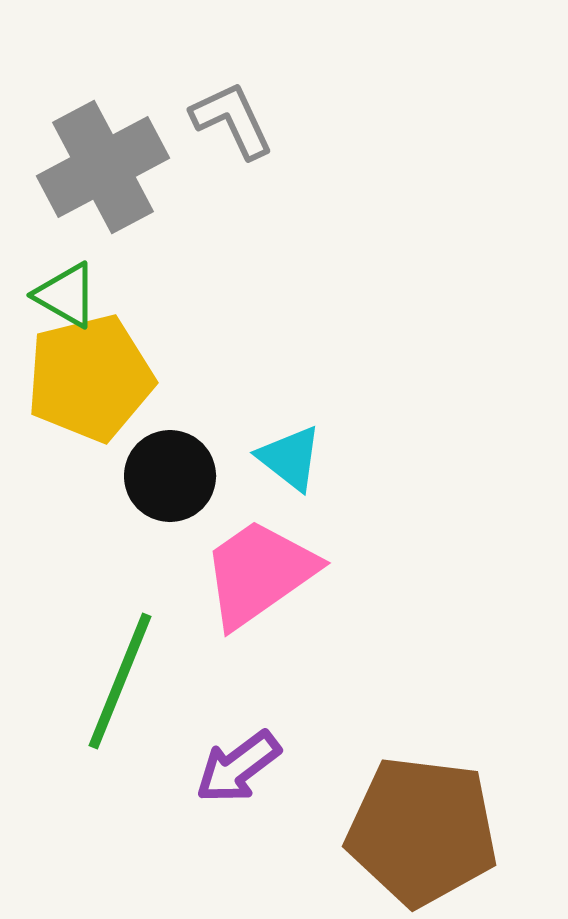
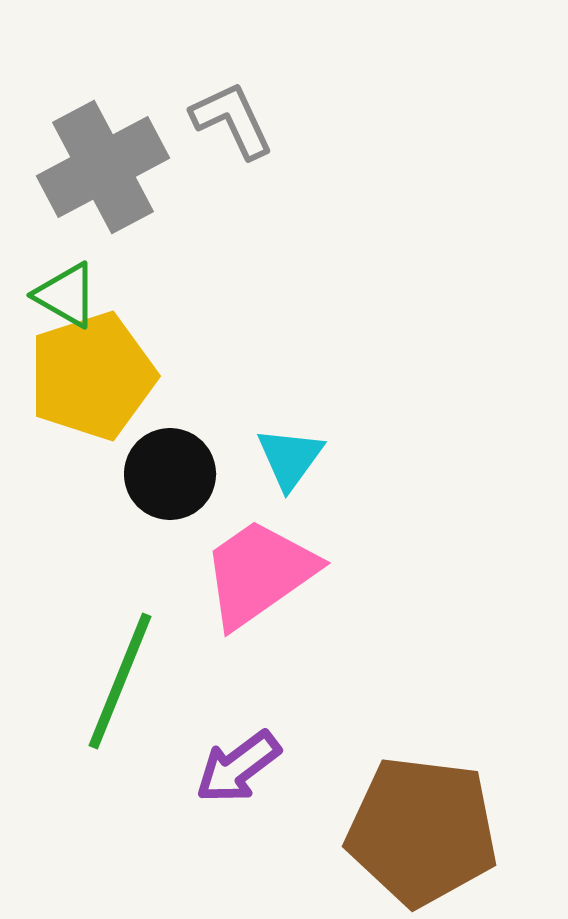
yellow pentagon: moved 2 px right, 2 px up; rotated 4 degrees counterclockwise
cyan triangle: rotated 28 degrees clockwise
black circle: moved 2 px up
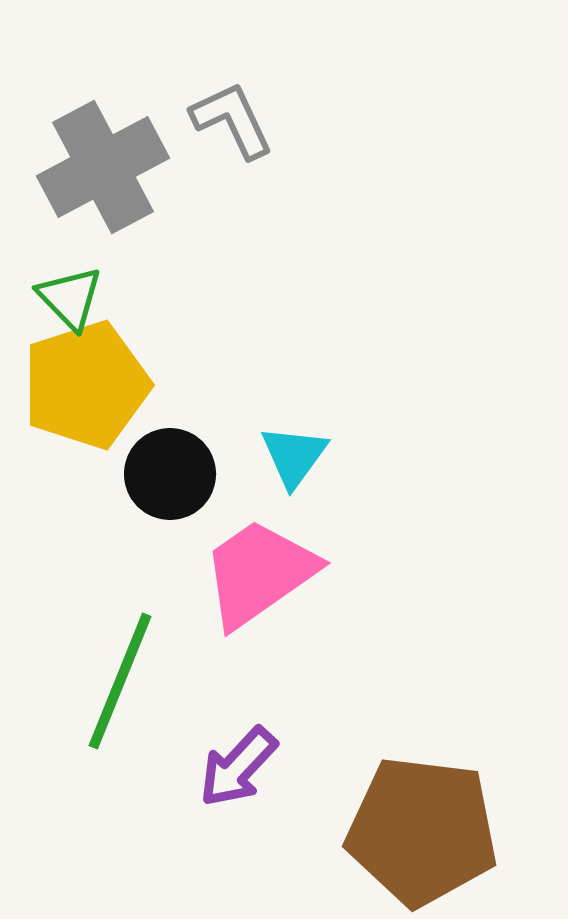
green triangle: moved 4 px right, 3 px down; rotated 16 degrees clockwise
yellow pentagon: moved 6 px left, 9 px down
cyan triangle: moved 4 px right, 2 px up
purple arrow: rotated 10 degrees counterclockwise
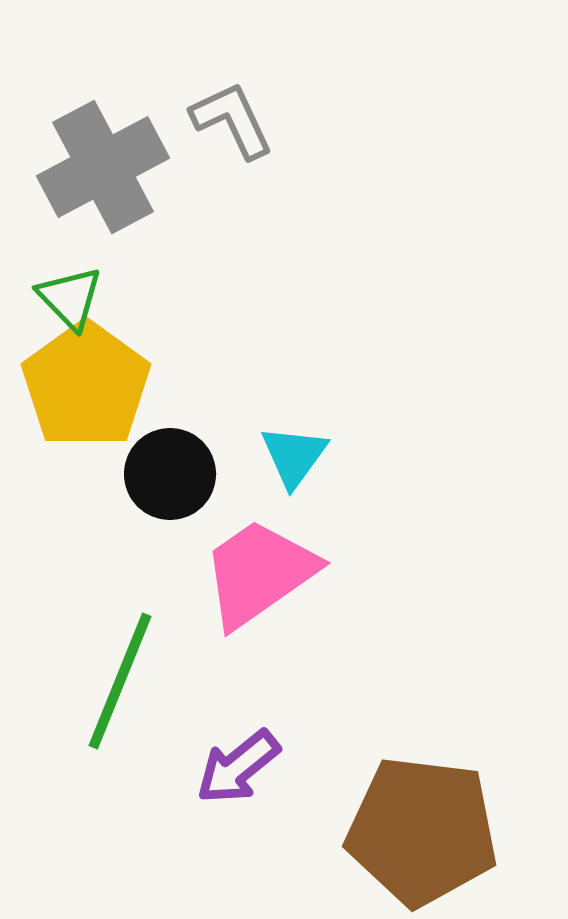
yellow pentagon: rotated 18 degrees counterclockwise
purple arrow: rotated 8 degrees clockwise
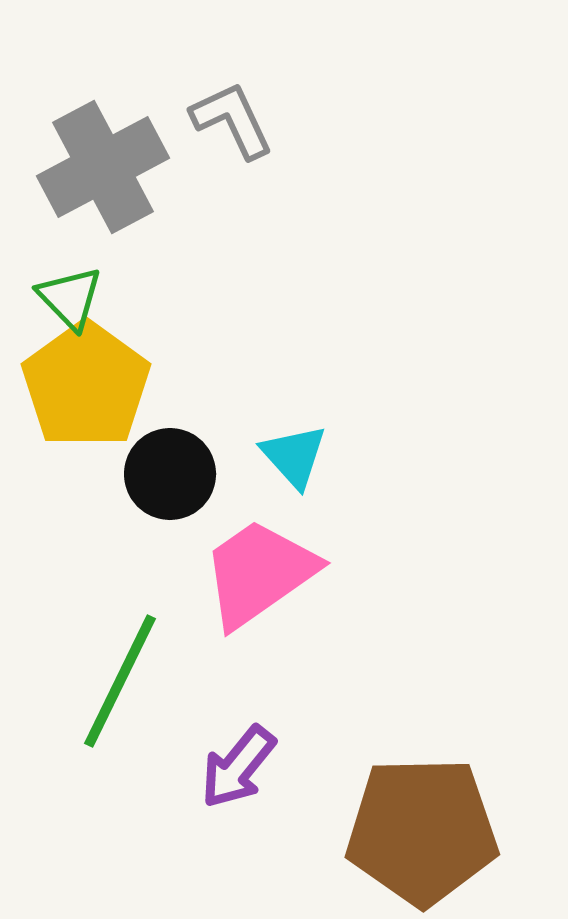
cyan triangle: rotated 18 degrees counterclockwise
green line: rotated 4 degrees clockwise
purple arrow: rotated 12 degrees counterclockwise
brown pentagon: rotated 8 degrees counterclockwise
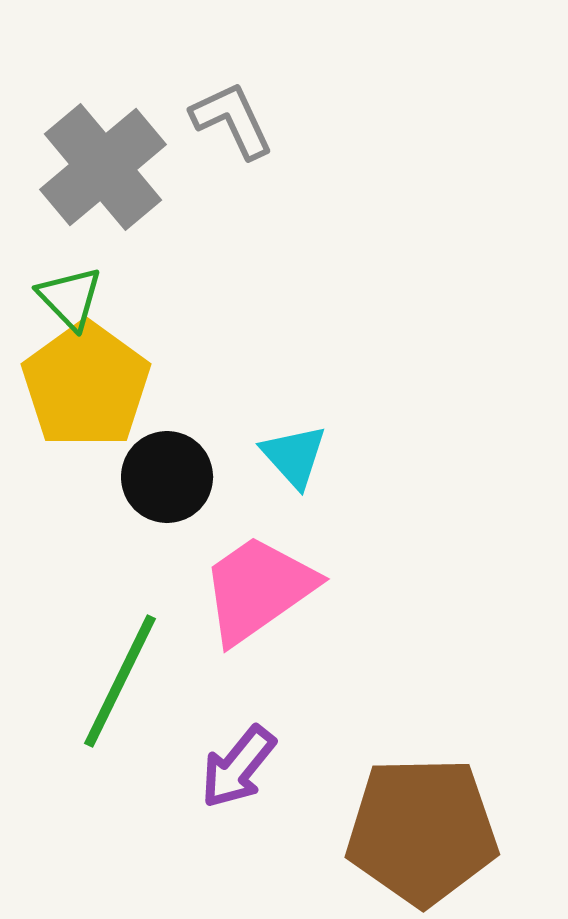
gray cross: rotated 12 degrees counterclockwise
black circle: moved 3 px left, 3 px down
pink trapezoid: moved 1 px left, 16 px down
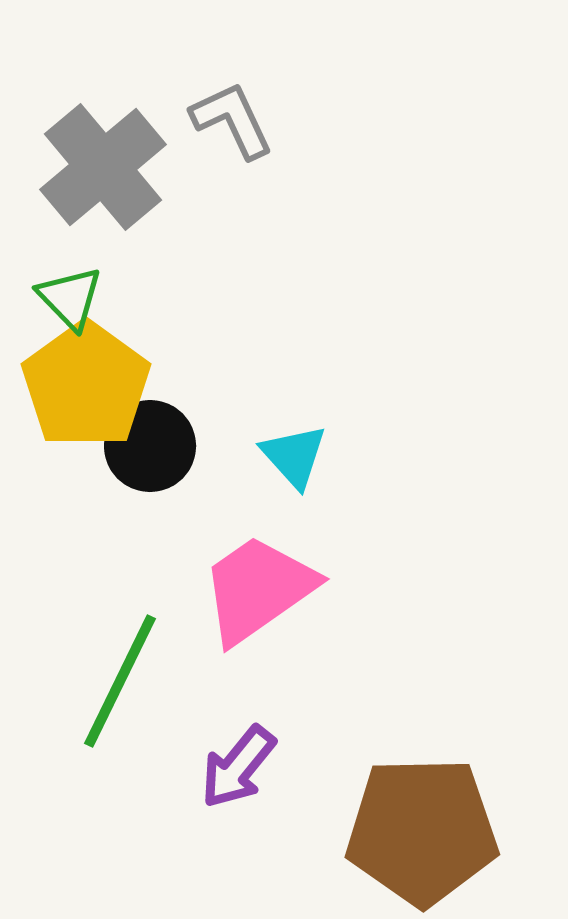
black circle: moved 17 px left, 31 px up
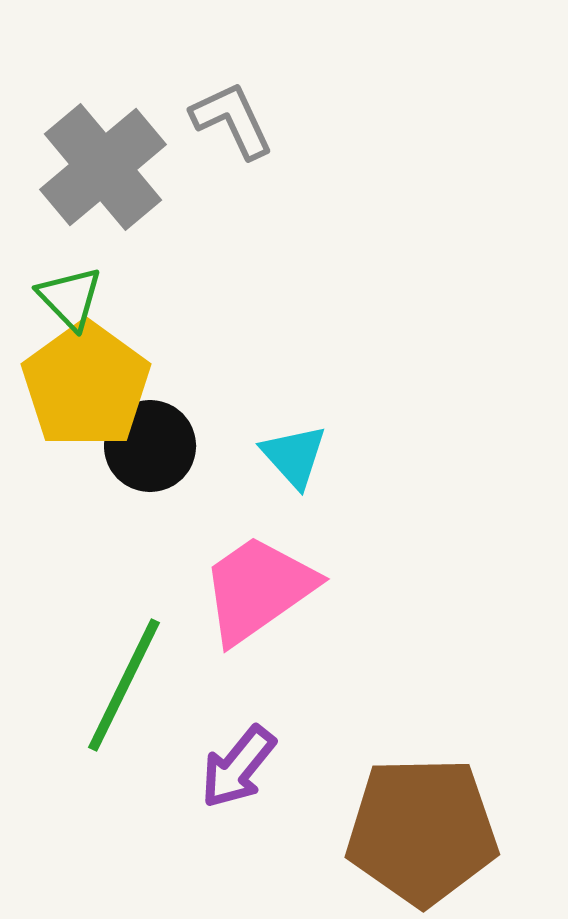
green line: moved 4 px right, 4 px down
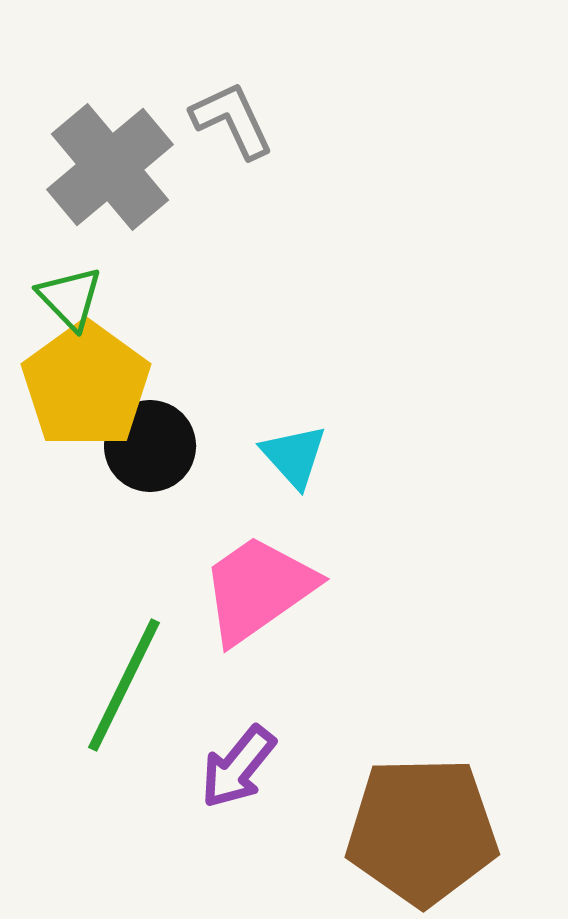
gray cross: moved 7 px right
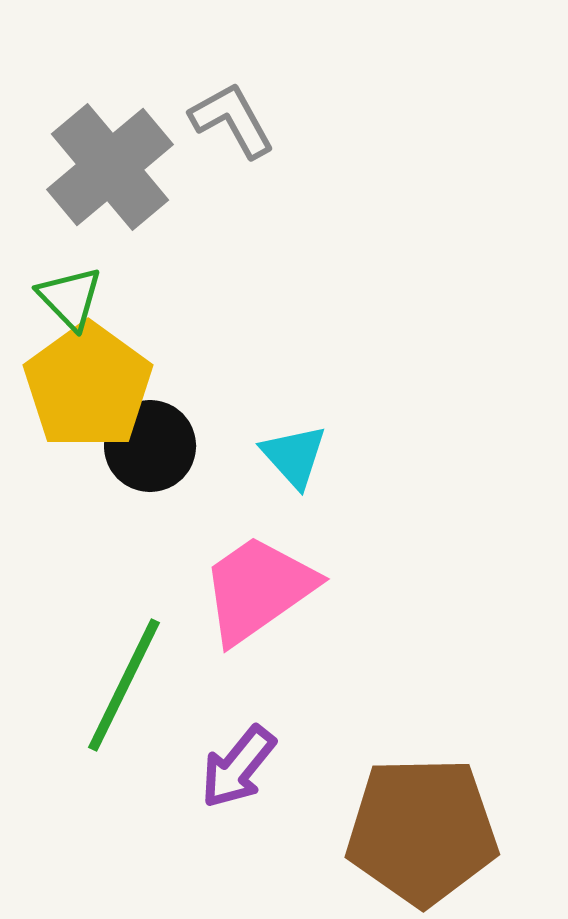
gray L-shape: rotated 4 degrees counterclockwise
yellow pentagon: moved 2 px right, 1 px down
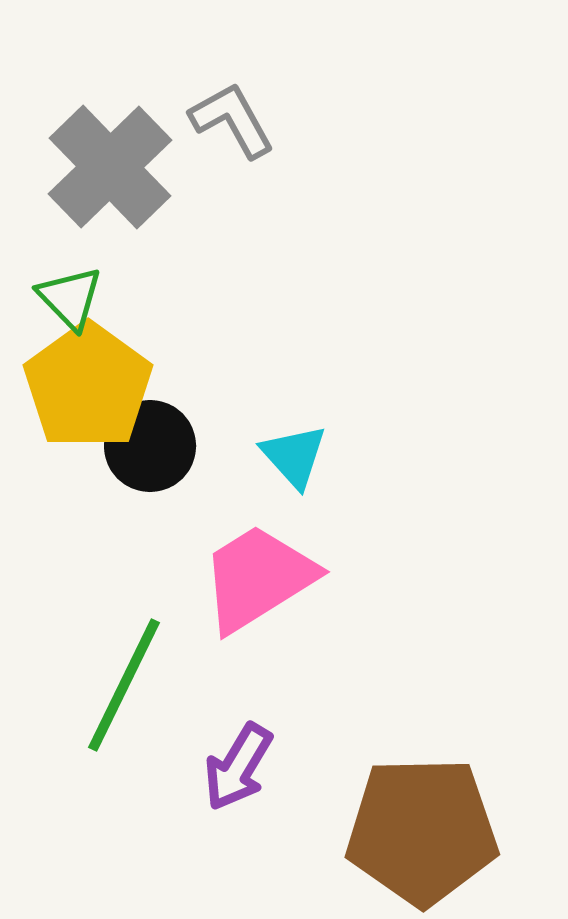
gray cross: rotated 4 degrees counterclockwise
pink trapezoid: moved 11 px up; rotated 3 degrees clockwise
purple arrow: rotated 8 degrees counterclockwise
